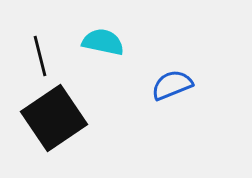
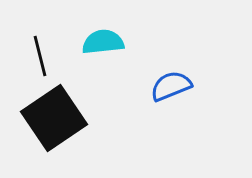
cyan semicircle: rotated 18 degrees counterclockwise
blue semicircle: moved 1 px left, 1 px down
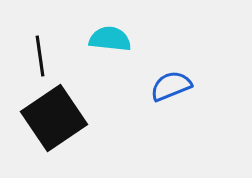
cyan semicircle: moved 7 px right, 3 px up; rotated 12 degrees clockwise
black line: rotated 6 degrees clockwise
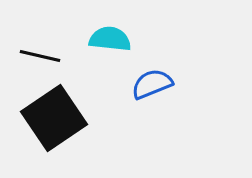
black line: rotated 69 degrees counterclockwise
blue semicircle: moved 19 px left, 2 px up
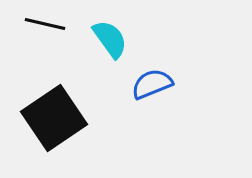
cyan semicircle: rotated 48 degrees clockwise
black line: moved 5 px right, 32 px up
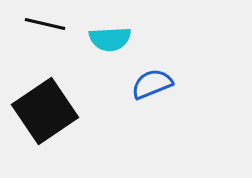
cyan semicircle: rotated 123 degrees clockwise
black square: moved 9 px left, 7 px up
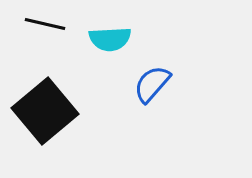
blue semicircle: rotated 27 degrees counterclockwise
black square: rotated 6 degrees counterclockwise
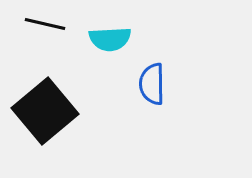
blue semicircle: rotated 42 degrees counterclockwise
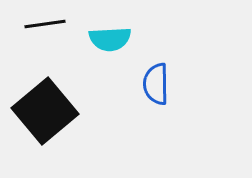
black line: rotated 21 degrees counterclockwise
blue semicircle: moved 4 px right
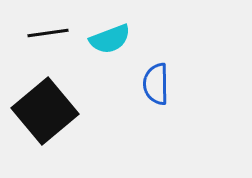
black line: moved 3 px right, 9 px down
cyan semicircle: rotated 18 degrees counterclockwise
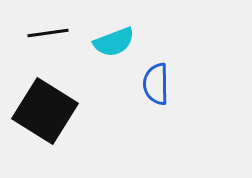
cyan semicircle: moved 4 px right, 3 px down
black square: rotated 18 degrees counterclockwise
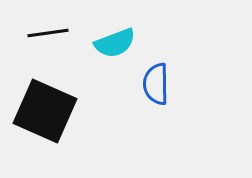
cyan semicircle: moved 1 px right, 1 px down
black square: rotated 8 degrees counterclockwise
